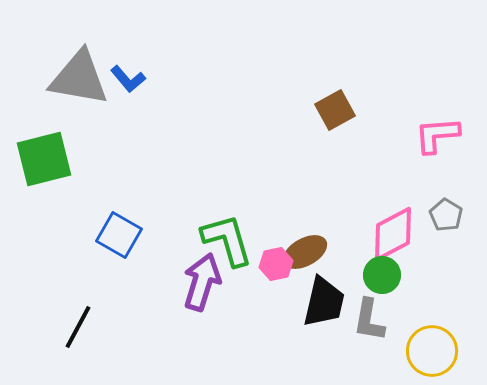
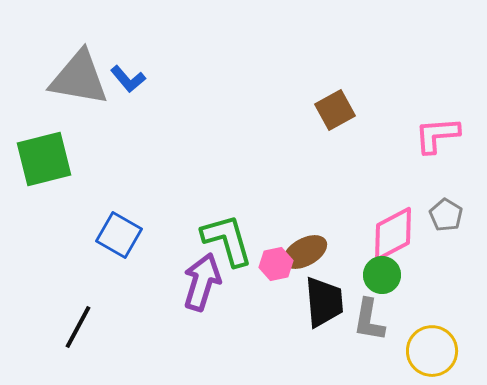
black trapezoid: rotated 18 degrees counterclockwise
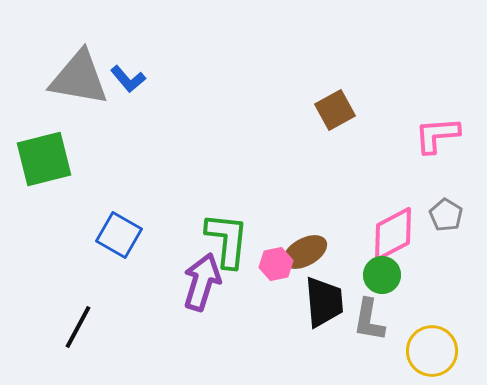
green L-shape: rotated 22 degrees clockwise
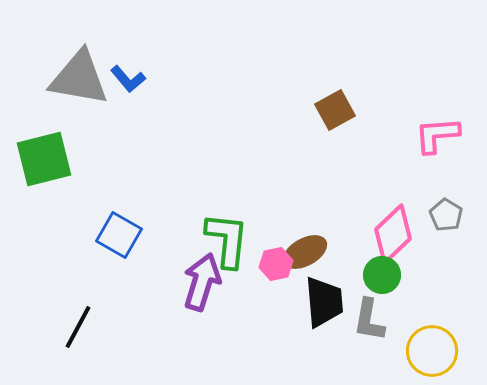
pink diamond: rotated 16 degrees counterclockwise
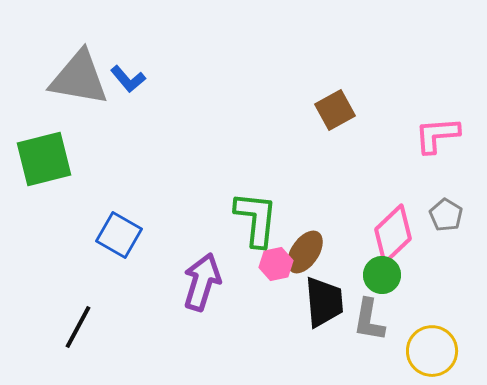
green L-shape: moved 29 px right, 21 px up
brown ellipse: rotated 27 degrees counterclockwise
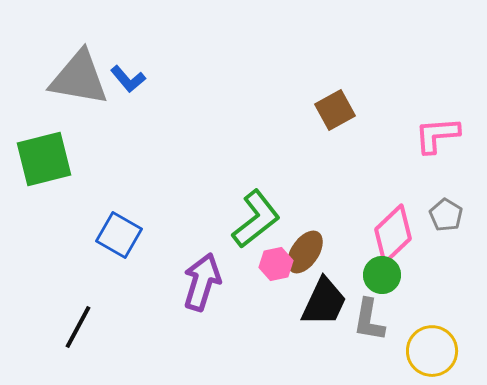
green L-shape: rotated 46 degrees clockwise
black trapezoid: rotated 30 degrees clockwise
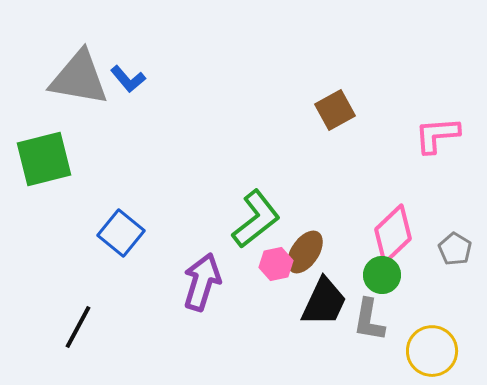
gray pentagon: moved 9 px right, 34 px down
blue square: moved 2 px right, 2 px up; rotated 9 degrees clockwise
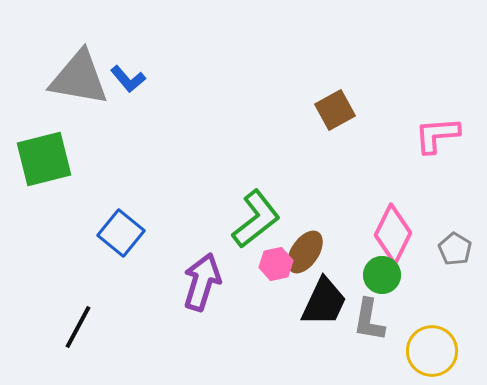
pink diamond: rotated 20 degrees counterclockwise
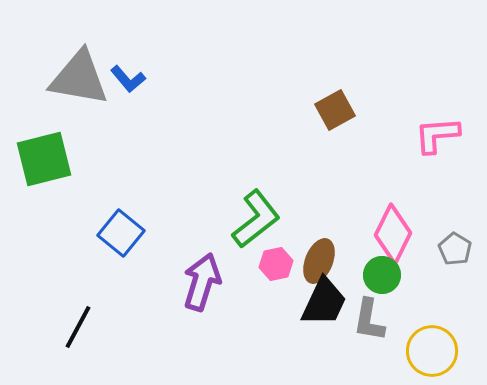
brown ellipse: moved 14 px right, 9 px down; rotated 12 degrees counterclockwise
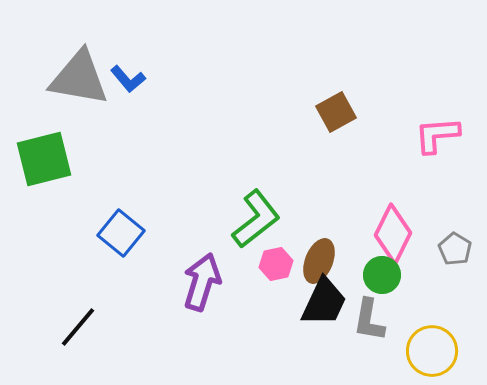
brown square: moved 1 px right, 2 px down
black line: rotated 12 degrees clockwise
